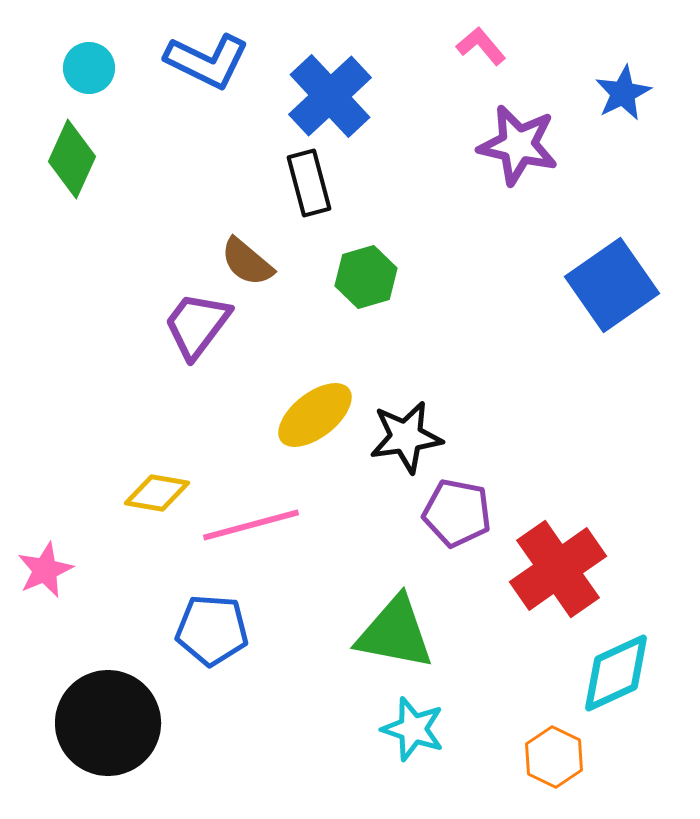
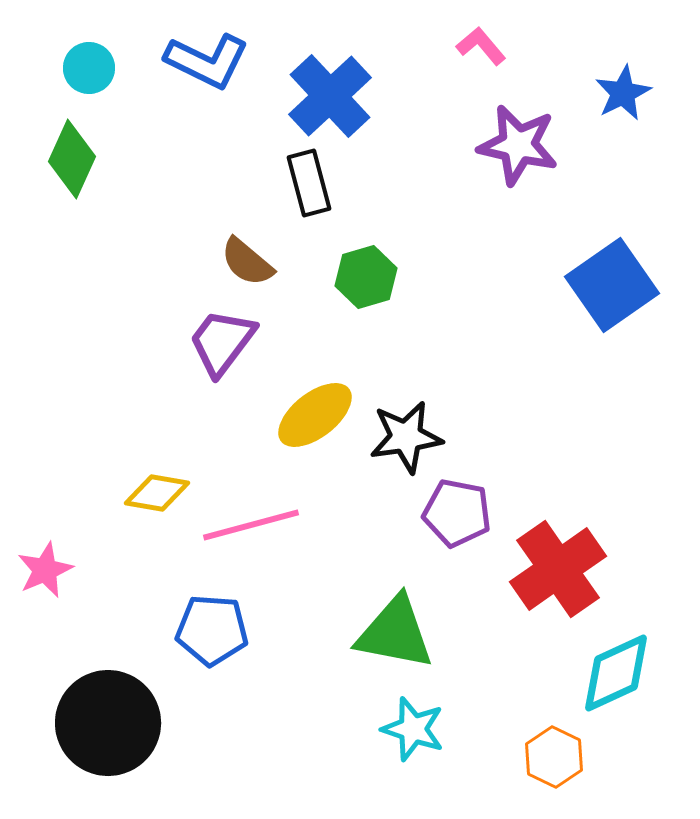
purple trapezoid: moved 25 px right, 17 px down
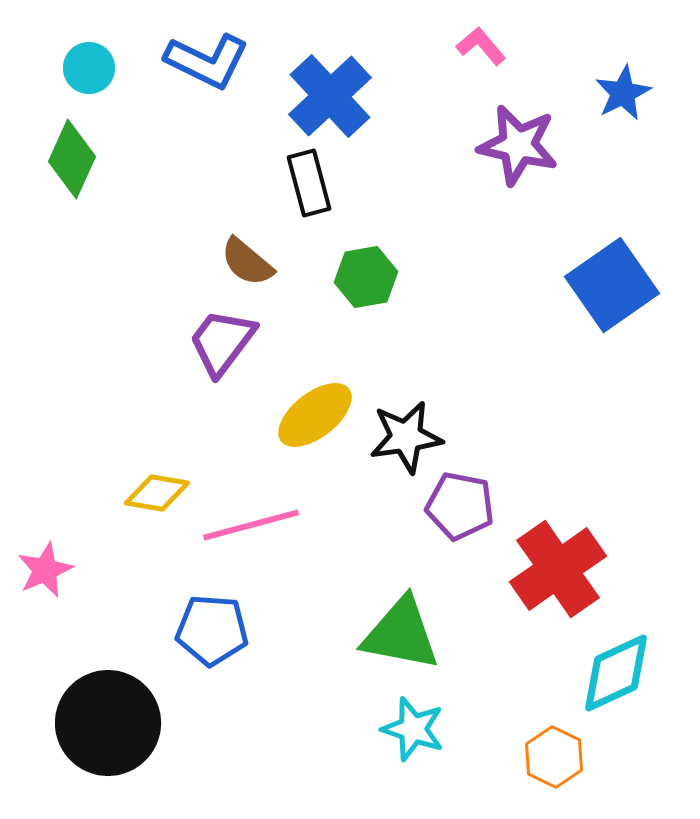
green hexagon: rotated 6 degrees clockwise
purple pentagon: moved 3 px right, 7 px up
green triangle: moved 6 px right, 1 px down
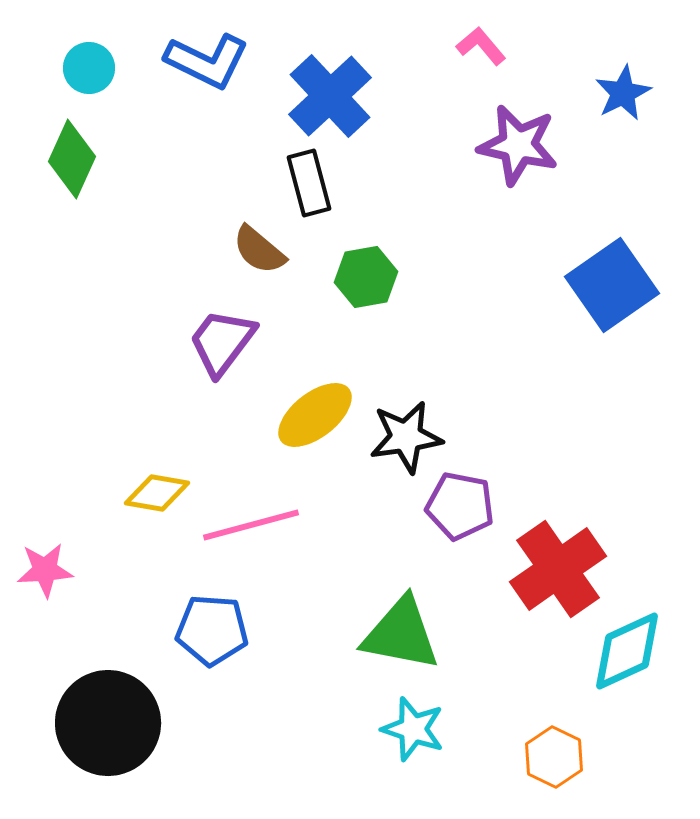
brown semicircle: moved 12 px right, 12 px up
pink star: rotated 20 degrees clockwise
cyan diamond: moved 11 px right, 22 px up
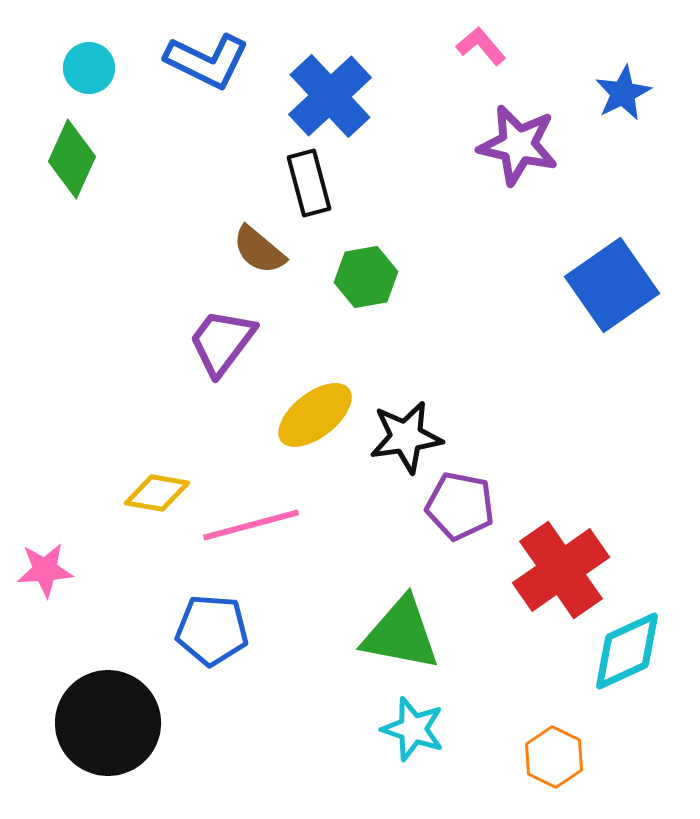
red cross: moved 3 px right, 1 px down
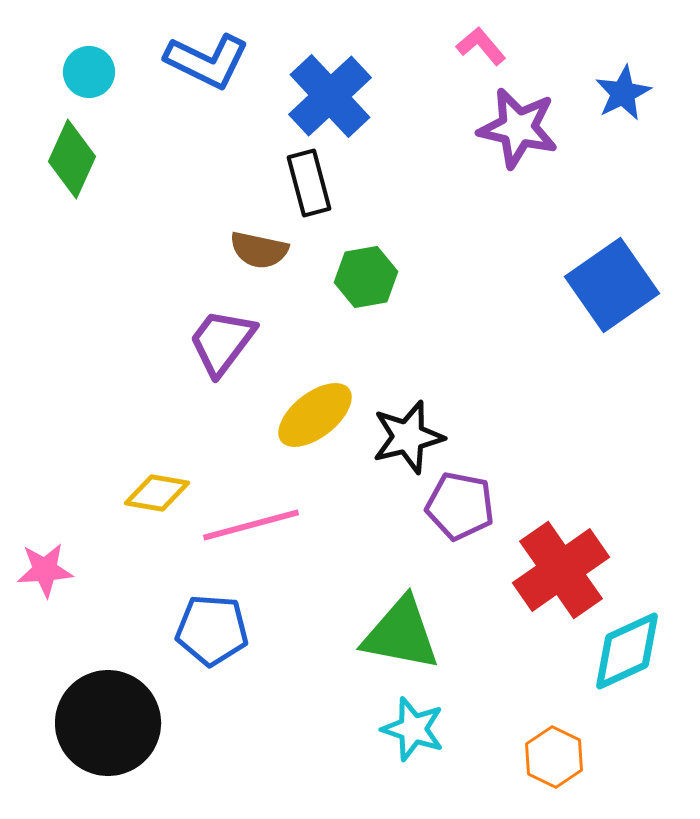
cyan circle: moved 4 px down
purple star: moved 17 px up
brown semicircle: rotated 28 degrees counterclockwise
black star: moved 2 px right; rotated 6 degrees counterclockwise
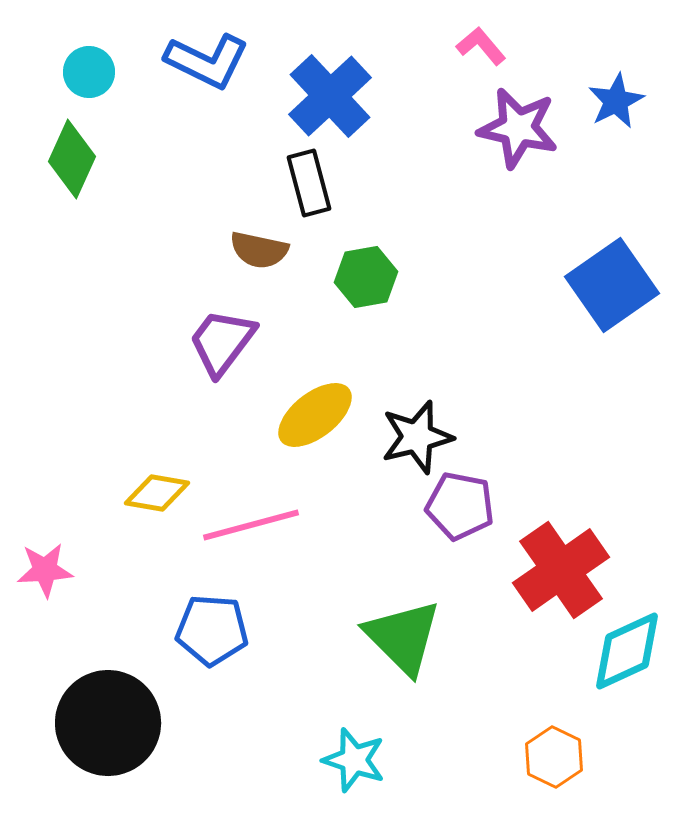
blue star: moved 7 px left, 8 px down
black star: moved 9 px right
green triangle: moved 2 px right, 3 px down; rotated 34 degrees clockwise
cyan star: moved 59 px left, 31 px down
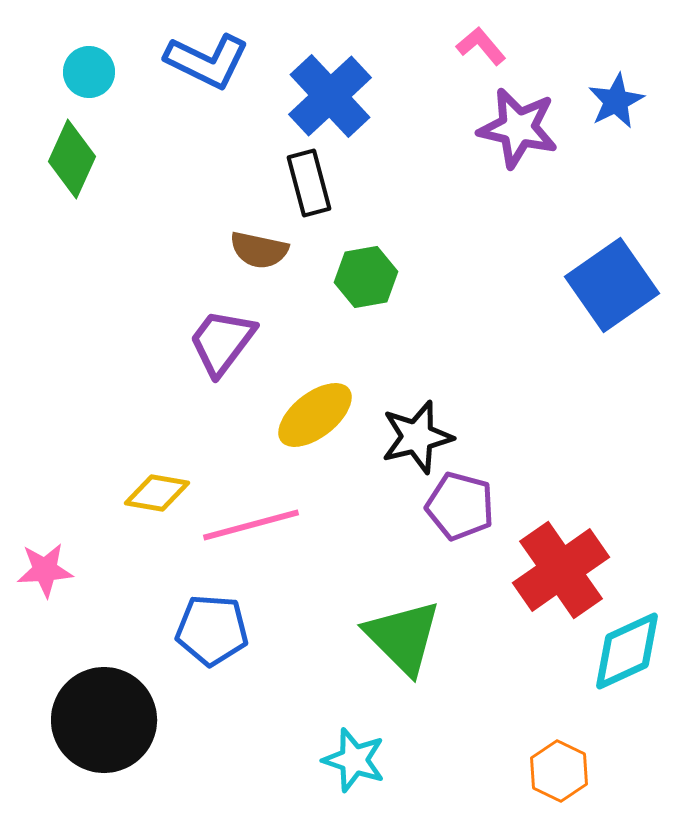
purple pentagon: rotated 4 degrees clockwise
black circle: moved 4 px left, 3 px up
orange hexagon: moved 5 px right, 14 px down
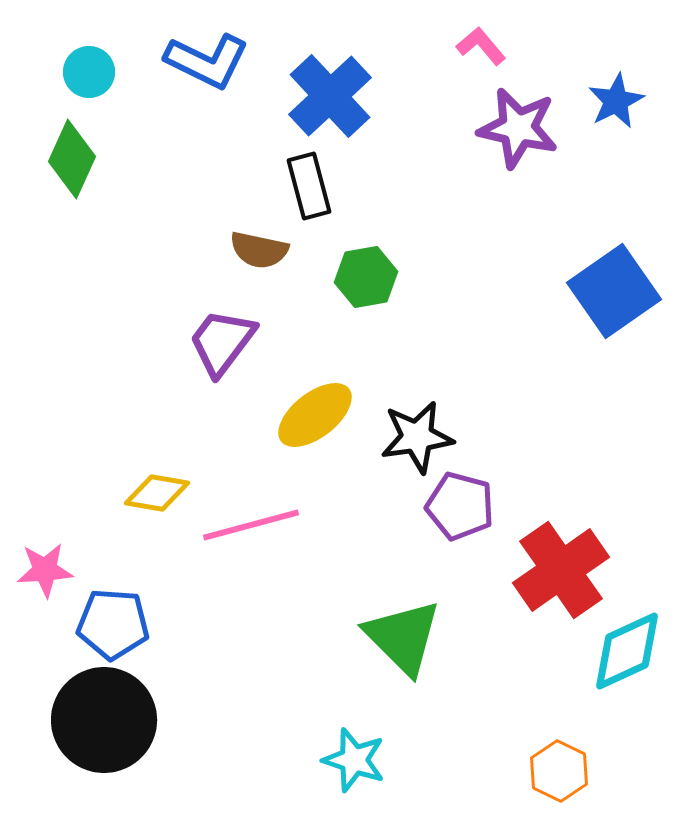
black rectangle: moved 3 px down
blue square: moved 2 px right, 6 px down
black star: rotated 6 degrees clockwise
blue pentagon: moved 99 px left, 6 px up
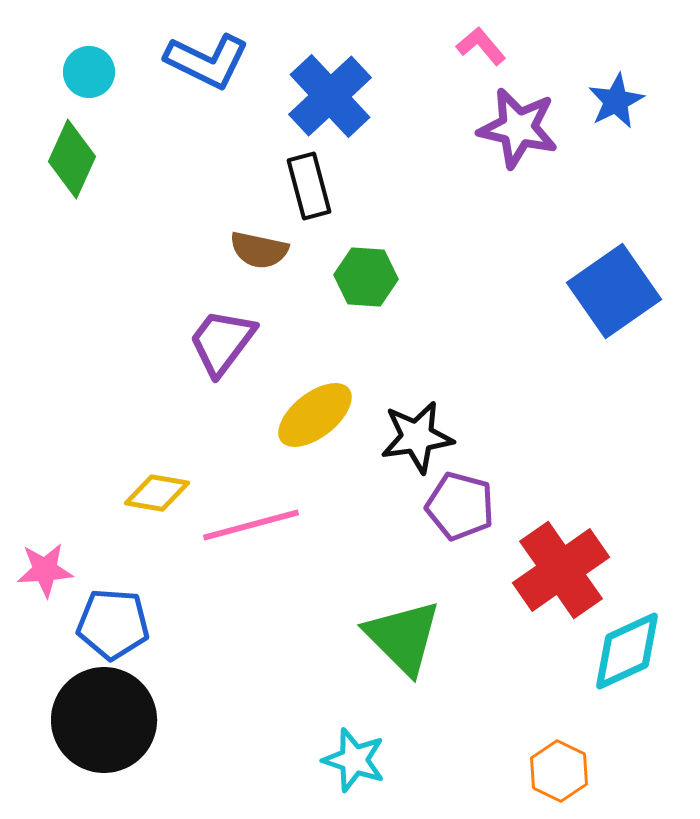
green hexagon: rotated 14 degrees clockwise
